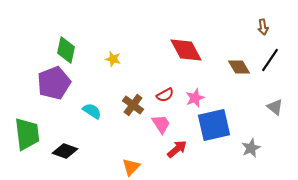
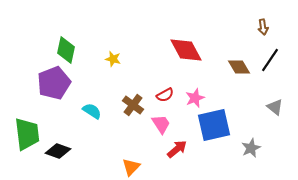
black diamond: moved 7 px left
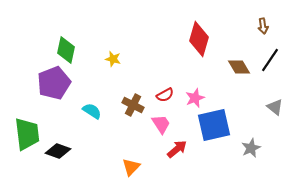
brown arrow: moved 1 px up
red diamond: moved 13 px right, 11 px up; rotated 44 degrees clockwise
brown cross: rotated 10 degrees counterclockwise
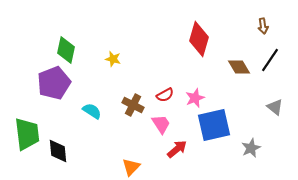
black diamond: rotated 65 degrees clockwise
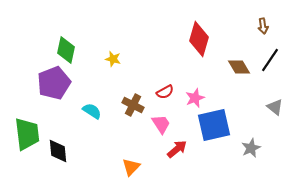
red semicircle: moved 3 px up
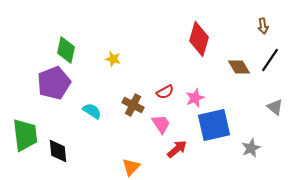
green trapezoid: moved 2 px left, 1 px down
